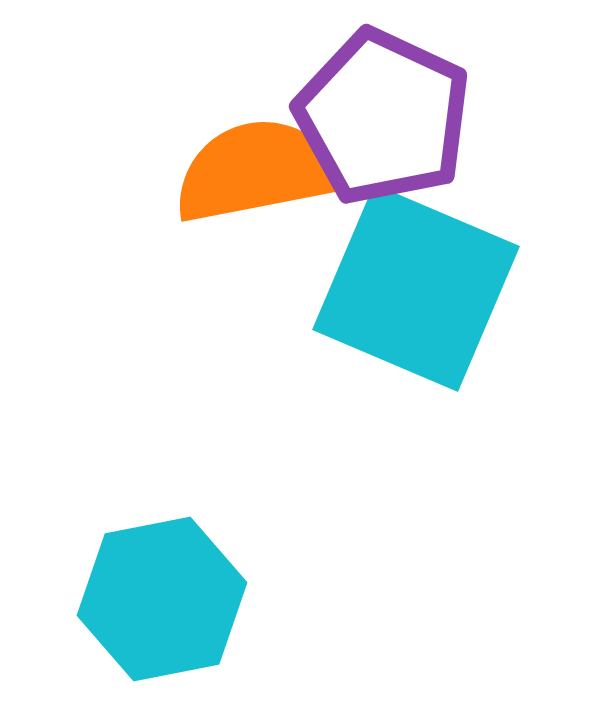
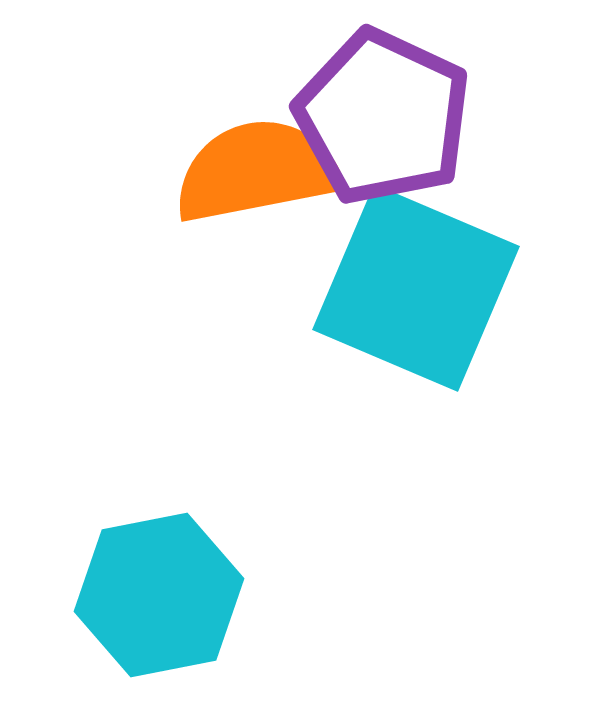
cyan hexagon: moved 3 px left, 4 px up
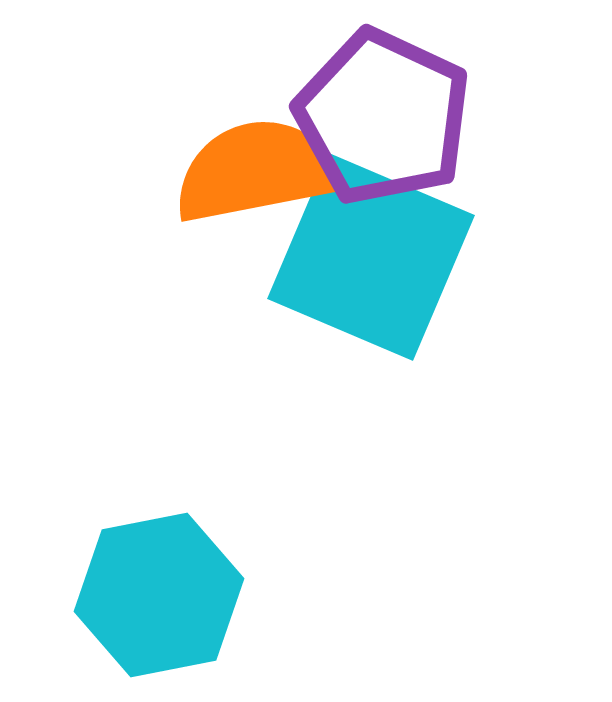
cyan square: moved 45 px left, 31 px up
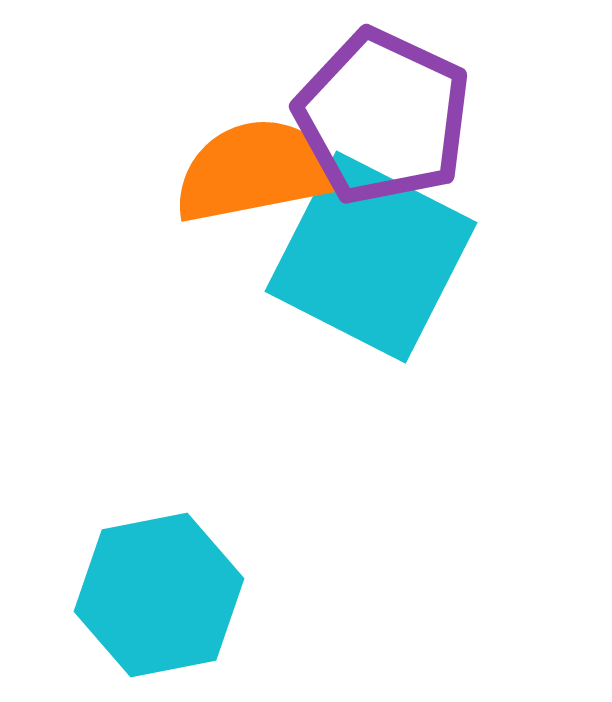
cyan square: rotated 4 degrees clockwise
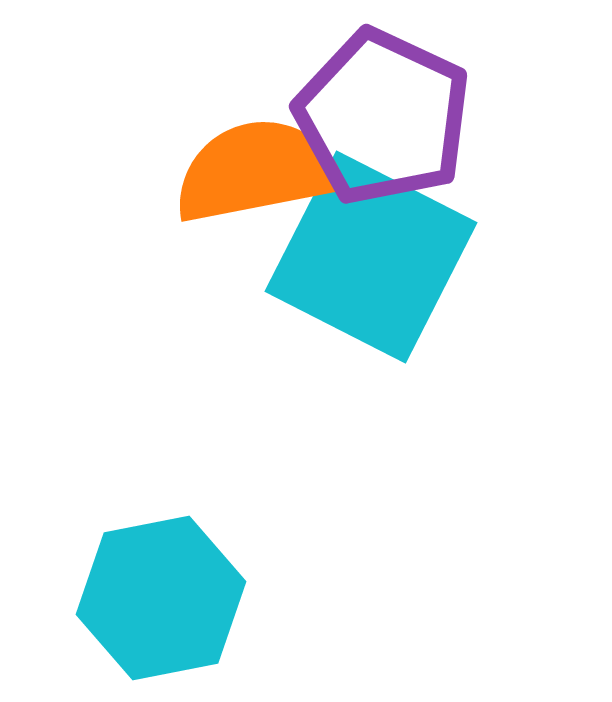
cyan hexagon: moved 2 px right, 3 px down
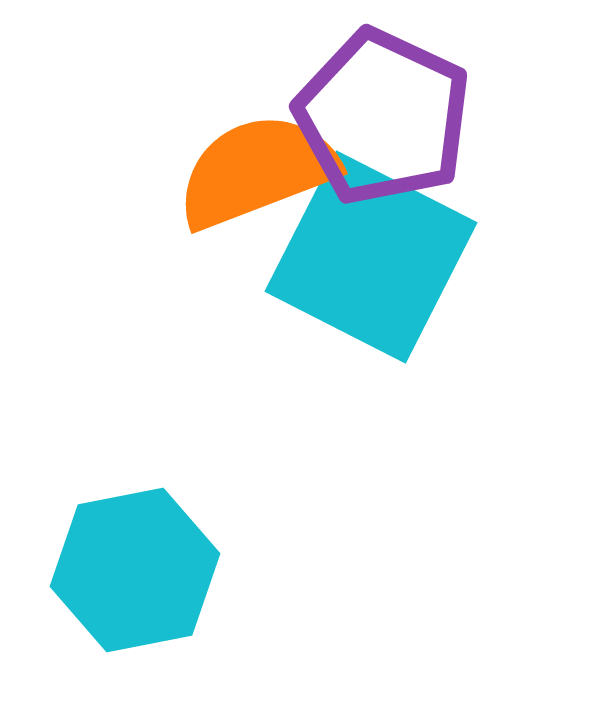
orange semicircle: rotated 10 degrees counterclockwise
cyan hexagon: moved 26 px left, 28 px up
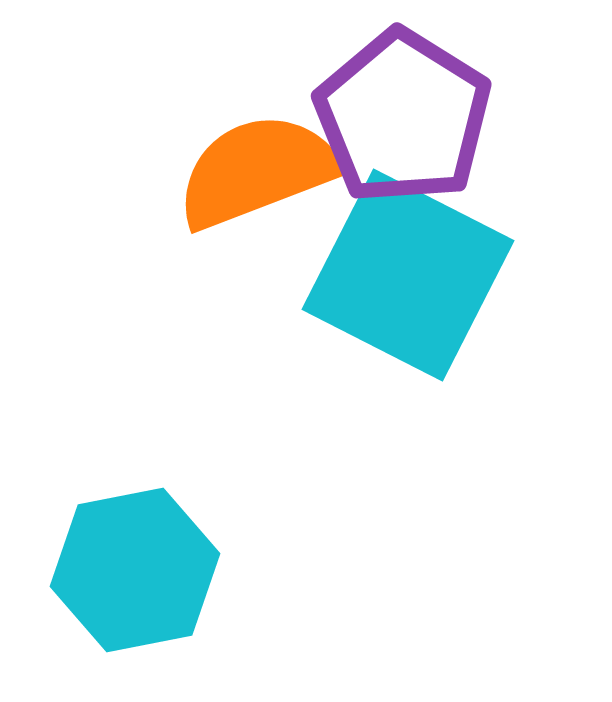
purple pentagon: moved 20 px right; rotated 7 degrees clockwise
cyan square: moved 37 px right, 18 px down
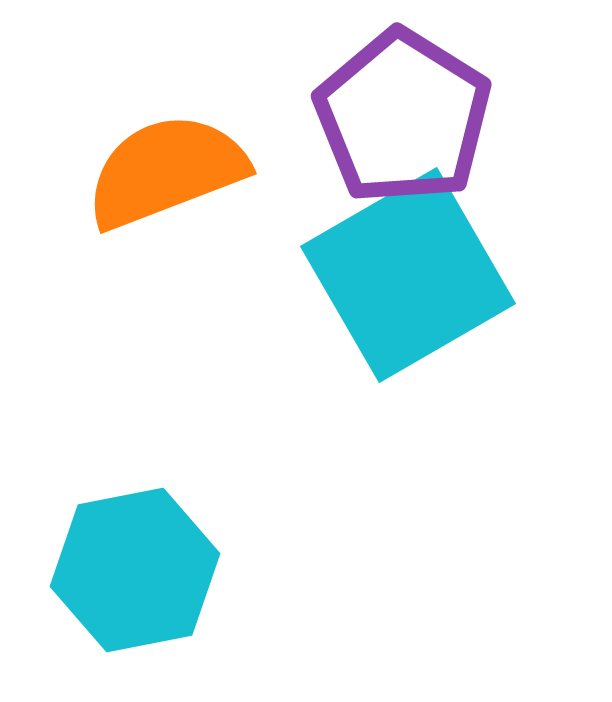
orange semicircle: moved 91 px left
cyan square: rotated 33 degrees clockwise
